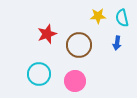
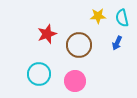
blue arrow: rotated 16 degrees clockwise
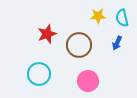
pink circle: moved 13 px right
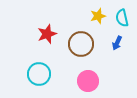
yellow star: rotated 14 degrees counterclockwise
brown circle: moved 2 px right, 1 px up
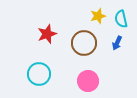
cyan semicircle: moved 1 px left, 1 px down
brown circle: moved 3 px right, 1 px up
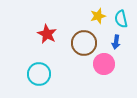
red star: rotated 24 degrees counterclockwise
blue arrow: moved 1 px left, 1 px up; rotated 16 degrees counterclockwise
pink circle: moved 16 px right, 17 px up
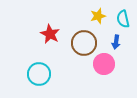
cyan semicircle: moved 2 px right
red star: moved 3 px right
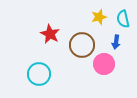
yellow star: moved 1 px right, 1 px down
brown circle: moved 2 px left, 2 px down
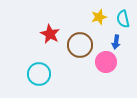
brown circle: moved 2 px left
pink circle: moved 2 px right, 2 px up
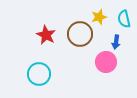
cyan semicircle: moved 1 px right
red star: moved 4 px left, 1 px down
brown circle: moved 11 px up
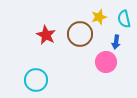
cyan circle: moved 3 px left, 6 px down
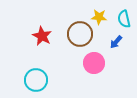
yellow star: rotated 21 degrees clockwise
red star: moved 4 px left, 1 px down
blue arrow: rotated 32 degrees clockwise
pink circle: moved 12 px left, 1 px down
